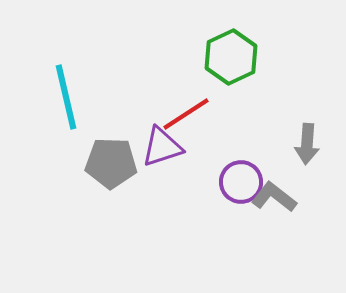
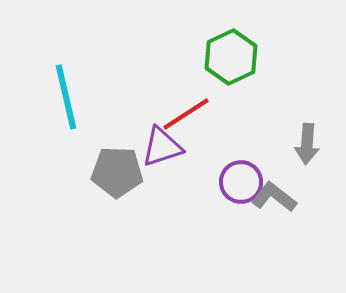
gray pentagon: moved 6 px right, 9 px down
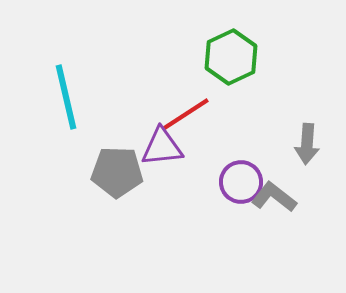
purple triangle: rotated 12 degrees clockwise
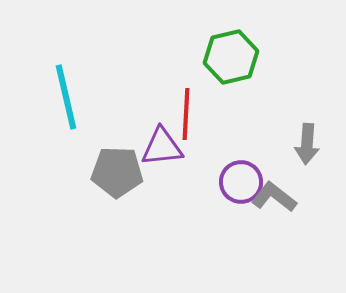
green hexagon: rotated 12 degrees clockwise
red line: rotated 54 degrees counterclockwise
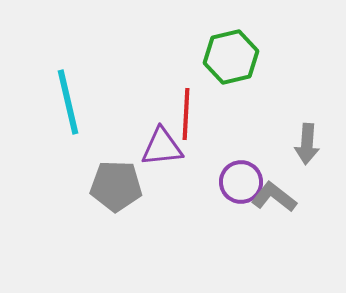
cyan line: moved 2 px right, 5 px down
gray pentagon: moved 1 px left, 14 px down
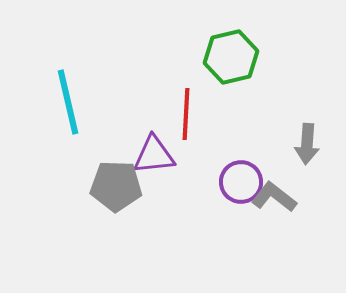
purple triangle: moved 8 px left, 8 px down
